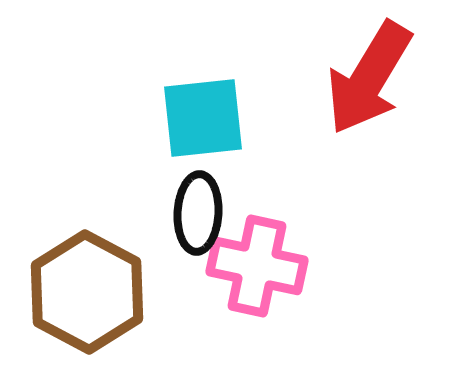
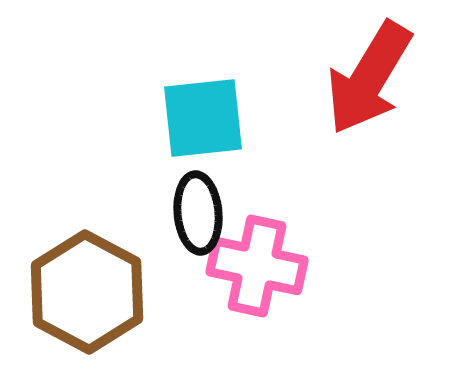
black ellipse: rotated 8 degrees counterclockwise
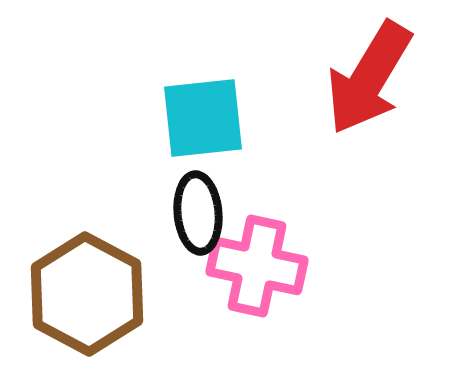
brown hexagon: moved 2 px down
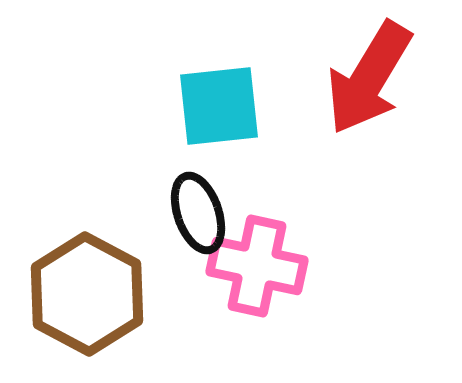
cyan square: moved 16 px right, 12 px up
black ellipse: rotated 14 degrees counterclockwise
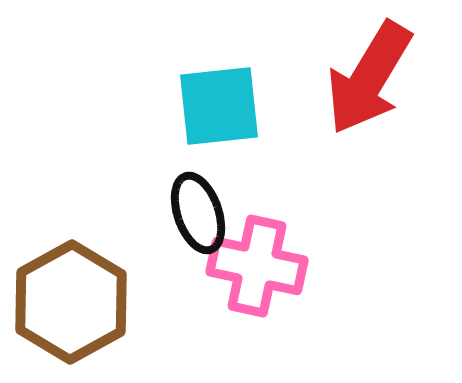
brown hexagon: moved 16 px left, 8 px down; rotated 3 degrees clockwise
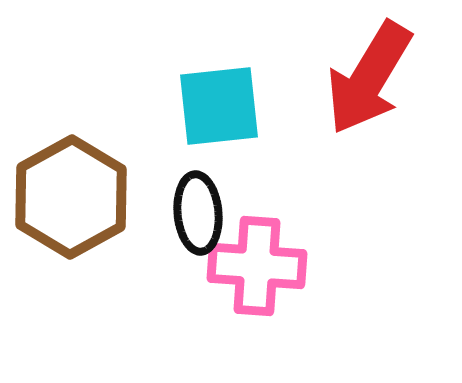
black ellipse: rotated 14 degrees clockwise
pink cross: rotated 8 degrees counterclockwise
brown hexagon: moved 105 px up
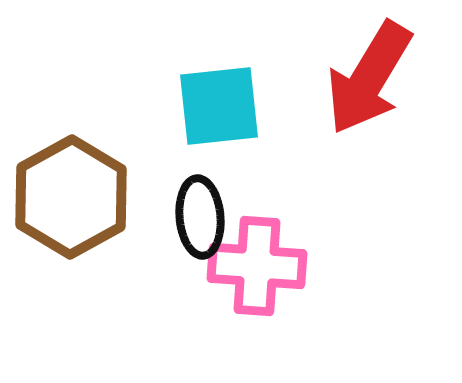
black ellipse: moved 2 px right, 4 px down
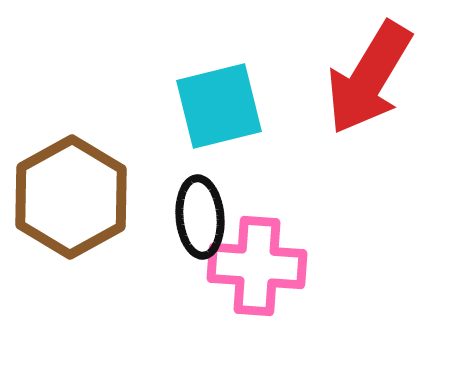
cyan square: rotated 8 degrees counterclockwise
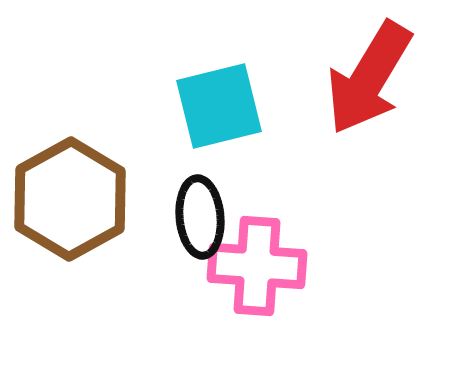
brown hexagon: moved 1 px left, 2 px down
